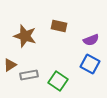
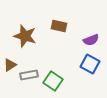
green square: moved 5 px left
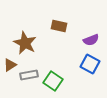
brown star: moved 7 px down; rotated 10 degrees clockwise
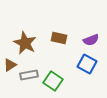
brown rectangle: moved 12 px down
blue square: moved 3 px left
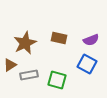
brown star: rotated 20 degrees clockwise
green square: moved 4 px right, 1 px up; rotated 18 degrees counterclockwise
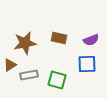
brown star: rotated 15 degrees clockwise
blue square: rotated 30 degrees counterclockwise
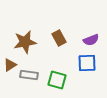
brown rectangle: rotated 49 degrees clockwise
brown star: moved 1 px up
blue square: moved 1 px up
gray rectangle: rotated 18 degrees clockwise
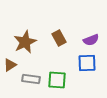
brown star: rotated 15 degrees counterclockwise
gray rectangle: moved 2 px right, 4 px down
green square: rotated 12 degrees counterclockwise
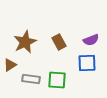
brown rectangle: moved 4 px down
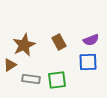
brown star: moved 1 px left, 3 px down
blue square: moved 1 px right, 1 px up
green square: rotated 12 degrees counterclockwise
